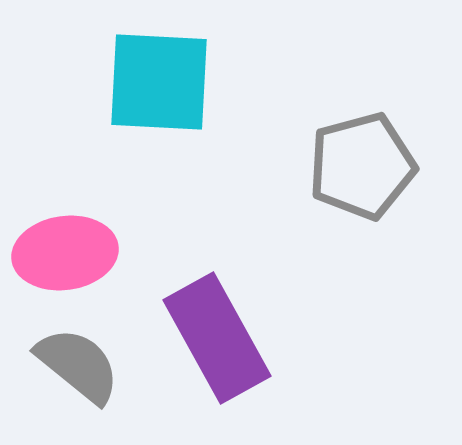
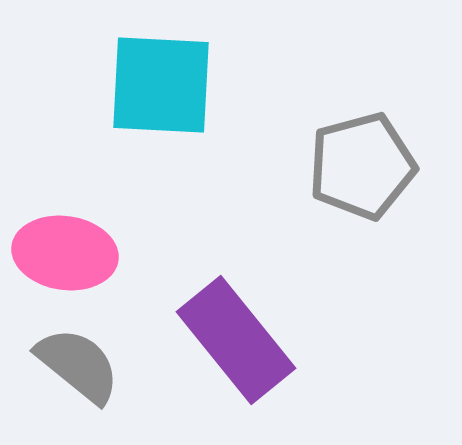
cyan square: moved 2 px right, 3 px down
pink ellipse: rotated 16 degrees clockwise
purple rectangle: moved 19 px right, 2 px down; rotated 10 degrees counterclockwise
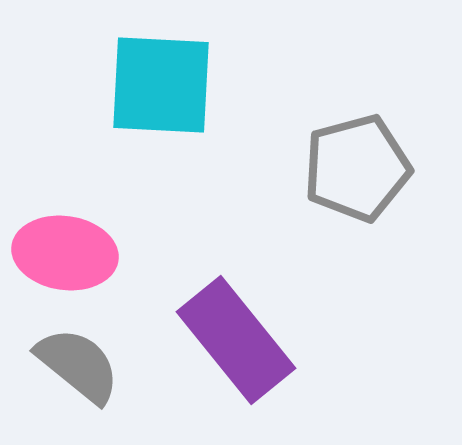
gray pentagon: moved 5 px left, 2 px down
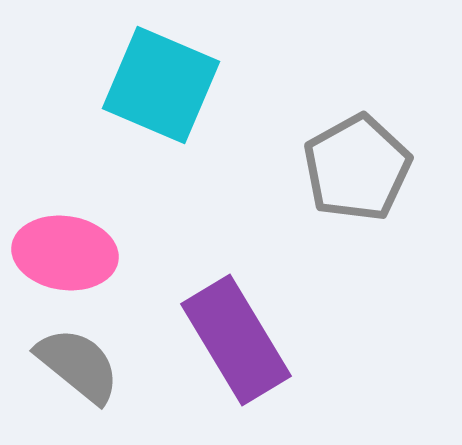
cyan square: rotated 20 degrees clockwise
gray pentagon: rotated 14 degrees counterclockwise
purple rectangle: rotated 8 degrees clockwise
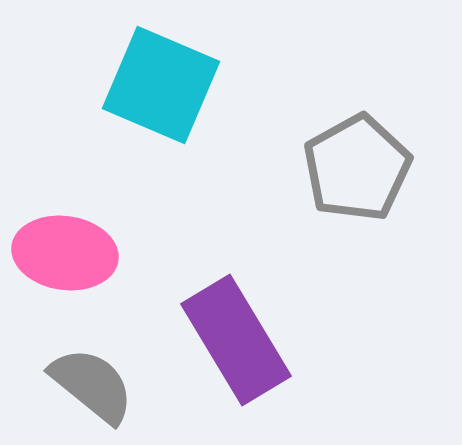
gray semicircle: moved 14 px right, 20 px down
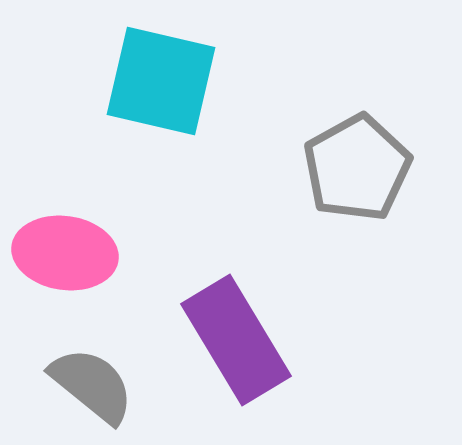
cyan square: moved 4 px up; rotated 10 degrees counterclockwise
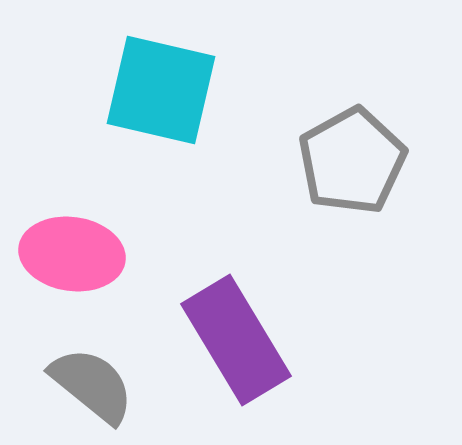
cyan square: moved 9 px down
gray pentagon: moved 5 px left, 7 px up
pink ellipse: moved 7 px right, 1 px down
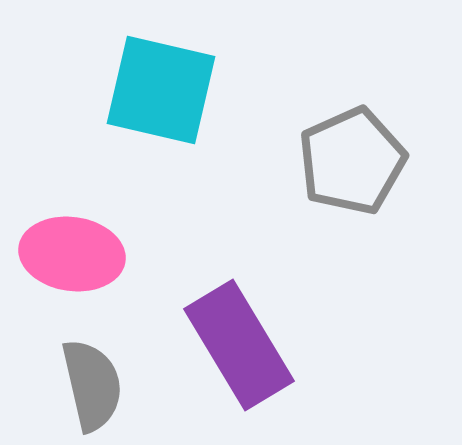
gray pentagon: rotated 5 degrees clockwise
purple rectangle: moved 3 px right, 5 px down
gray semicircle: rotated 38 degrees clockwise
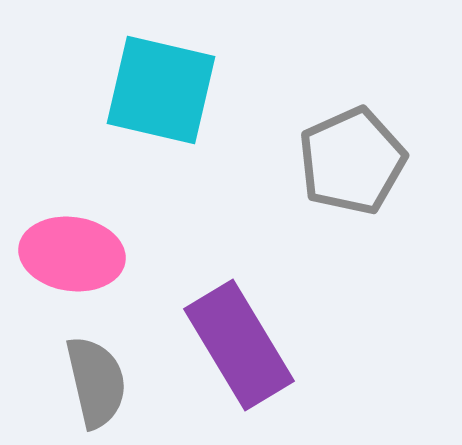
gray semicircle: moved 4 px right, 3 px up
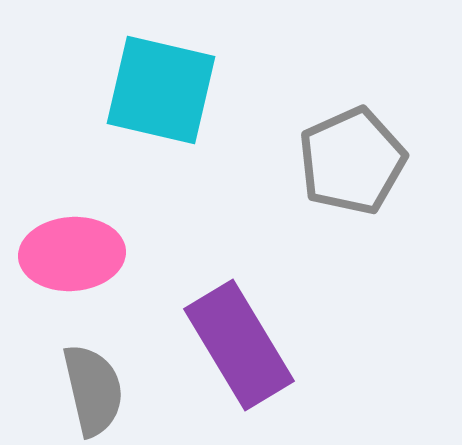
pink ellipse: rotated 12 degrees counterclockwise
gray semicircle: moved 3 px left, 8 px down
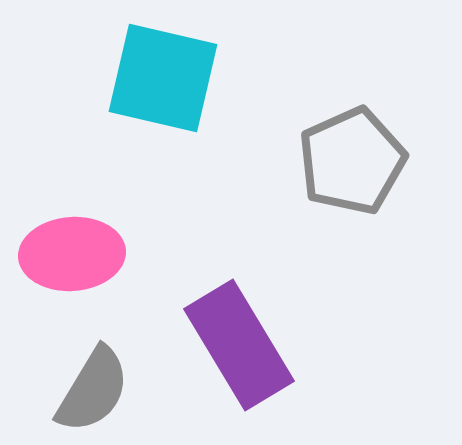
cyan square: moved 2 px right, 12 px up
gray semicircle: rotated 44 degrees clockwise
